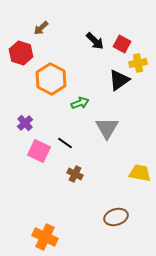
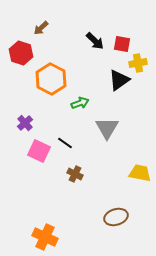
red square: rotated 18 degrees counterclockwise
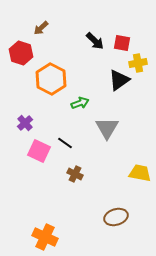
red square: moved 1 px up
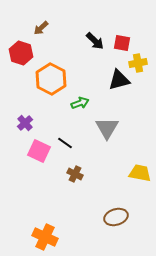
black triangle: rotated 20 degrees clockwise
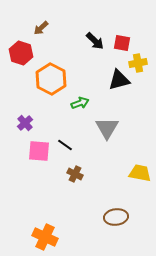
black line: moved 2 px down
pink square: rotated 20 degrees counterclockwise
brown ellipse: rotated 10 degrees clockwise
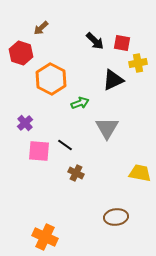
black triangle: moved 6 px left; rotated 10 degrees counterclockwise
brown cross: moved 1 px right, 1 px up
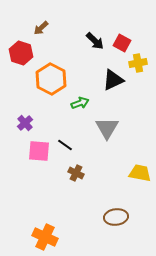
red square: rotated 18 degrees clockwise
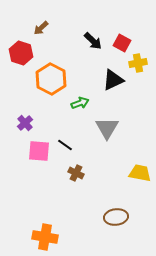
black arrow: moved 2 px left
orange cross: rotated 15 degrees counterclockwise
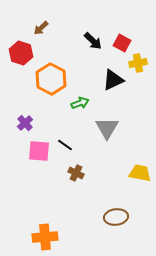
orange cross: rotated 15 degrees counterclockwise
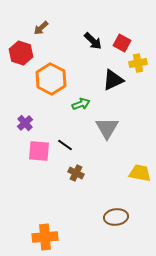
green arrow: moved 1 px right, 1 px down
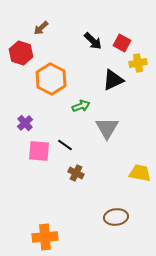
green arrow: moved 2 px down
